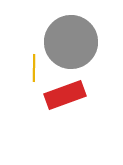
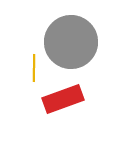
red rectangle: moved 2 px left, 4 px down
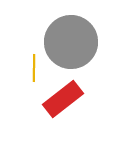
red rectangle: rotated 18 degrees counterclockwise
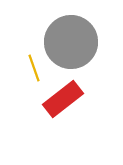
yellow line: rotated 20 degrees counterclockwise
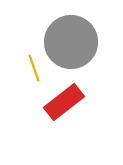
red rectangle: moved 1 px right, 3 px down
